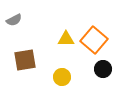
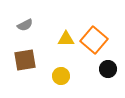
gray semicircle: moved 11 px right, 5 px down
black circle: moved 5 px right
yellow circle: moved 1 px left, 1 px up
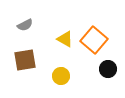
yellow triangle: moved 1 px left; rotated 30 degrees clockwise
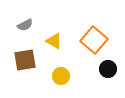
yellow triangle: moved 11 px left, 2 px down
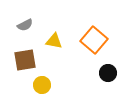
yellow triangle: rotated 18 degrees counterclockwise
black circle: moved 4 px down
yellow circle: moved 19 px left, 9 px down
